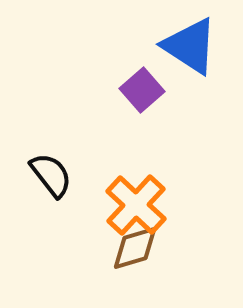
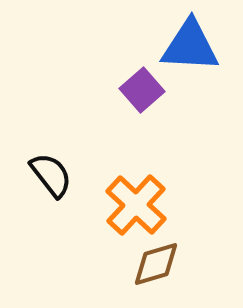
blue triangle: rotated 30 degrees counterclockwise
brown diamond: moved 21 px right, 16 px down
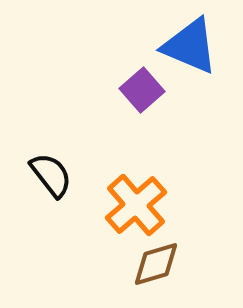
blue triangle: rotated 20 degrees clockwise
orange cross: rotated 6 degrees clockwise
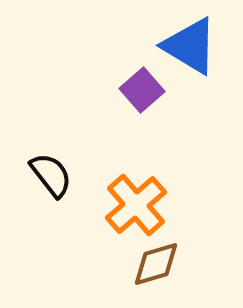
blue triangle: rotated 8 degrees clockwise
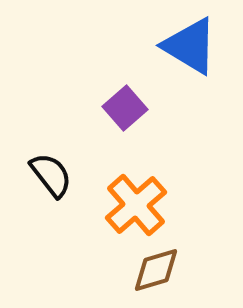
purple square: moved 17 px left, 18 px down
brown diamond: moved 6 px down
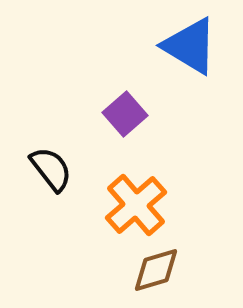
purple square: moved 6 px down
black semicircle: moved 6 px up
